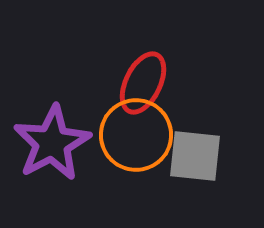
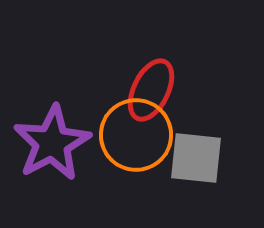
red ellipse: moved 8 px right, 7 px down
gray square: moved 1 px right, 2 px down
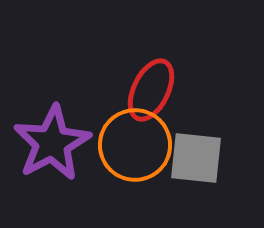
orange circle: moved 1 px left, 10 px down
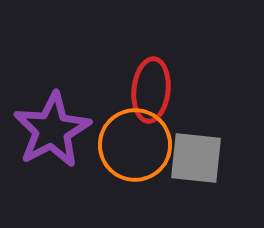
red ellipse: rotated 20 degrees counterclockwise
purple star: moved 13 px up
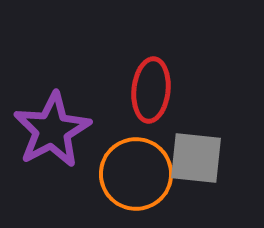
orange circle: moved 1 px right, 29 px down
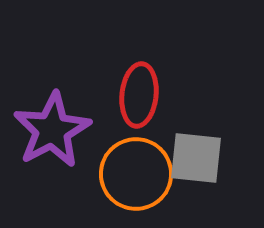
red ellipse: moved 12 px left, 5 px down
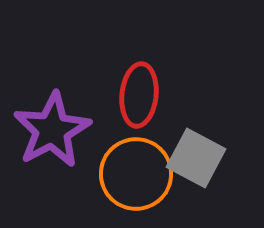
gray square: rotated 22 degrees clockwise
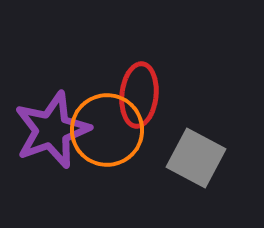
purple star: rotated 8 degrees clockwise
orange circle: moved 29 px left, 44 px up
